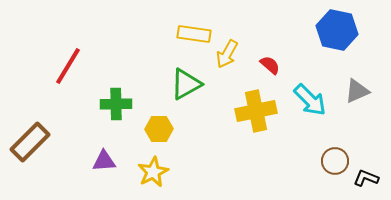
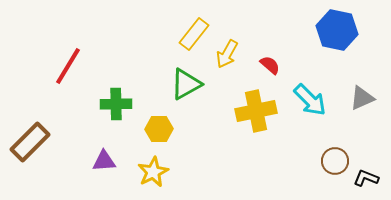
yellow rectangle: rotated 60 degrees counterclockwise
gray triangle: moved 5 px right, 7 px down
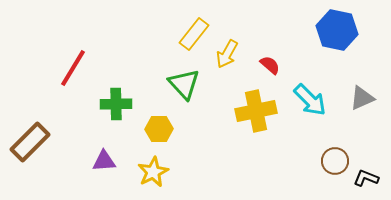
red line: moved 5 px right, 2 px down
green triangle: moved 2 px left; rotated 44 degrees counterclockwise
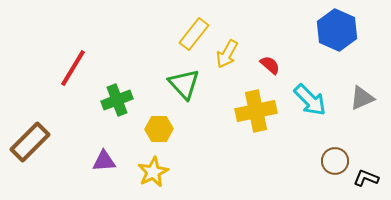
blue hexagon: rotated 12 degrees clockwise
green cross: moved 1 px right, 4 px up; rotated 20 degrees counterclockwise
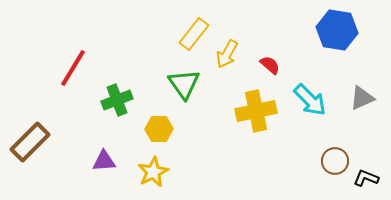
blue hexagon: rotated 15 degrees counterclockwise
green triangle: rotated 8 degrees clockwise
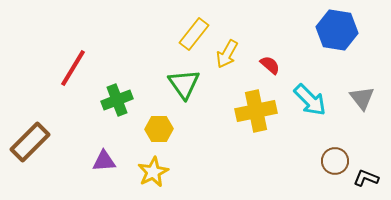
gray triangle: rotated 44 degrees counterclockwise
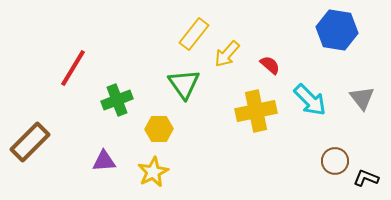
yellow arrow: rotated 12 degrees clockwise
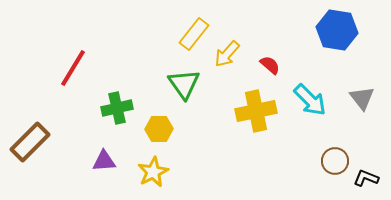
green cross: moved 8 px down; rotated 8 degrees clockwise
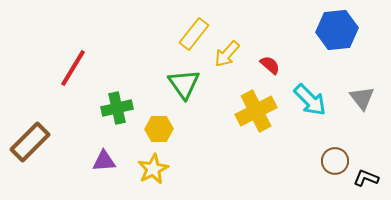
blue hexagon: rotated 15 degrees counterclockwise
yellow cross: rotated 15 degrees counterclockwise
yellow star: moved 3 px up
